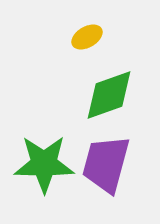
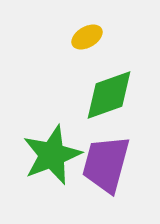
green star: moved 8 px right, 9 px up; rotated 22 degrees counterclockwise
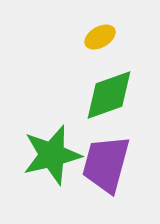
yellow ellipse: moved 13 px right
green star: rotated 8 degrees clockwise
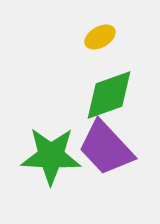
green star: moved 1 px left, 1 px down; rotated 16 degrees clockwise
purple trapezoid: moved 16 px up; rotated 58 degrees counterclockwise
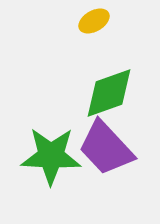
yellow ellipse: moved 6 px left, 16 px up
green diamond: moved 2 px up
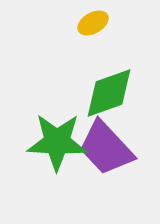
yellow ellipse: moved 1 px left, 2 px down
green star: moved 6 px right, 14 px up
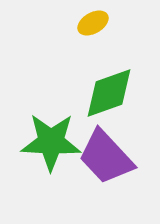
green star: moved 6 px left
purple trapezoid: moved 9 px down
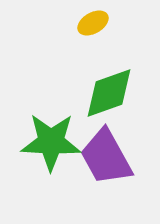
purple trapezoid: rotated 14 degrees clockwise
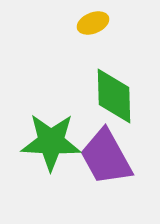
yellow ellipse: rotated 8 degrees clockwise
green diamond: moved 5 px right, 3 px down; rotated 72 degrees counterclockwise
